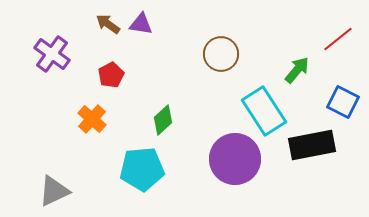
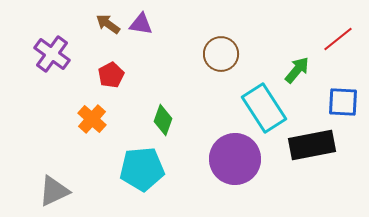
blue square: rotated 24 degrees counterclockwise
cyan rectangle: moved 3 px up
green diamond: rotated 28 degrees counterclockwise
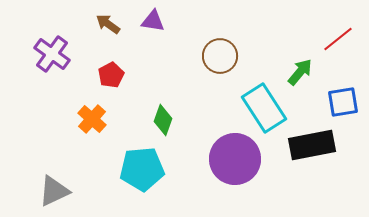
purple triangle: moved 12 px right, 3 px up
brown circle: moved 1 px left, 2 px down
green arrow: moved 3 px right, 2 px down
blue square: rotated 12 degrees counterclockwise
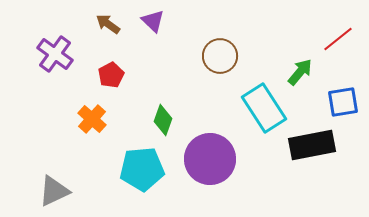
purple triangle: rotated 35 degrees clockwise
purple cross: moved 3 px right
purple circle: moved 25 px left
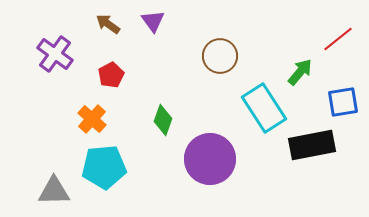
purple triangle: rotated 10 degrees clockwise
cyan pentagon: moved 38 px left, 2 px up
gray triangle: rotated 24 degrees clockwise
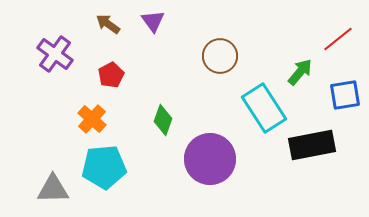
blue square: moved 2 px right, 7 px up
gray triangle: moved 1 px left, 2 px up
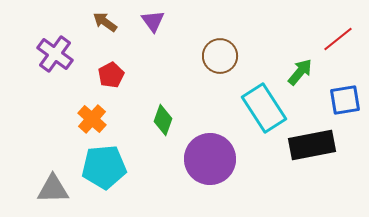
brown arrow: moved 3 px left, 2 px up
blue square: moved 5 px down
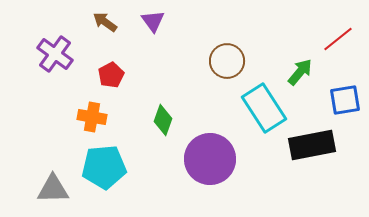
brown circle: moved 7 px right, 5 px down
orange cross: moved 2 px up; rotated 32 degrees counterclockwise
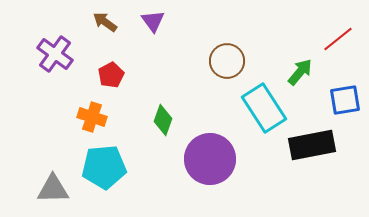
orange cross: rotated 8 degrees clockwise
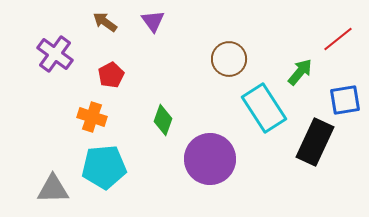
brown circle: moved 2 px right, 2 px up
black rectangle: moved 3 px right, 3 px up; rotated 54 degrees counterclockwise
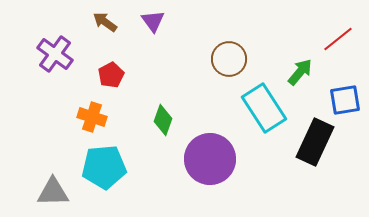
gray triangle: moved 3 px down
